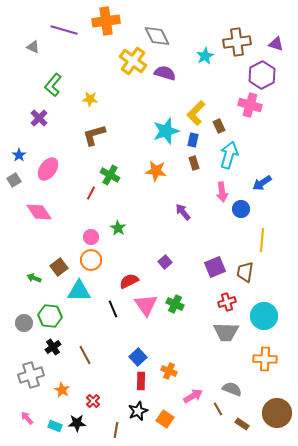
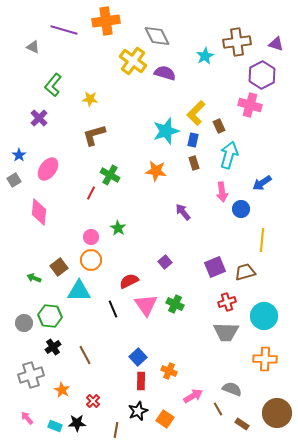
pink diamond at (39, 212): rotated 40 degrees clockwise
brown trapezoid at (245, 272): rotated 65 degrees clockwise
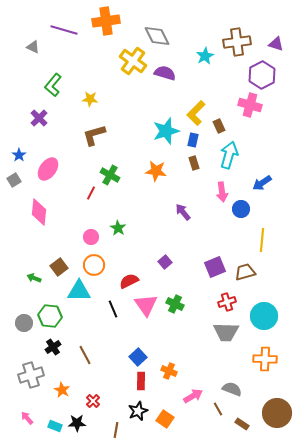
orange circle at (91, 260): moved 3 px right, 5 px down
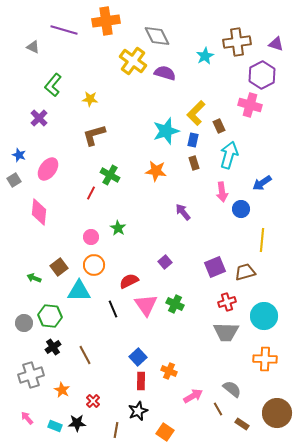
blue star at (19, 155): rotated 16 degrees counterclockwise
gray semicircle at (232, 389): rotated 18 degrees clockwise
orange square at (165, 419): moved 13 px down
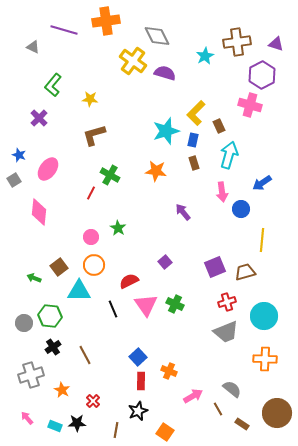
gray trapezoid at (226, 332): rotated 24 degrees counterclockwise
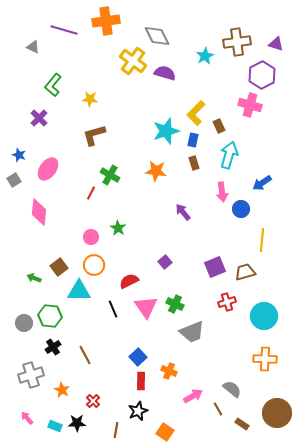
pink triangle at (146, 305): moved 2 px down
gray trapezoid at (226, 332): moved 34 px left
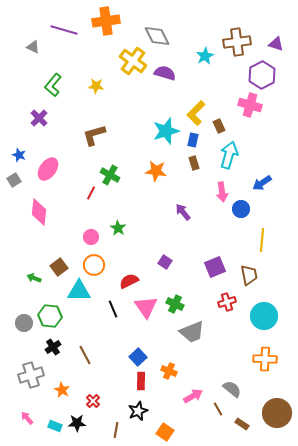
yellow star at (90, 99): moved 6 px right, 13 px up
purple square at (165, 262): rotated 16 degrees counterclockwise
brown trapezoid at (245, 272): moved 4 px right, 3 px down; rotated 95 degrees clockwise
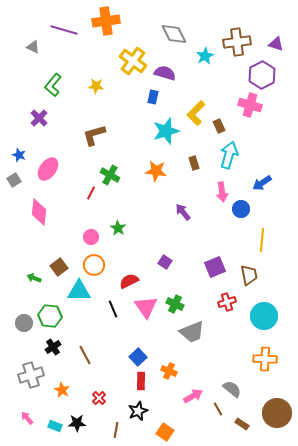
gray diamond at (157, 36): moved 17 px right, 2 px up
blue rectangle at (193, 140): moved 40 px left, 43 px up
red cross at (93, 401): moved 6 px right, 3 px up
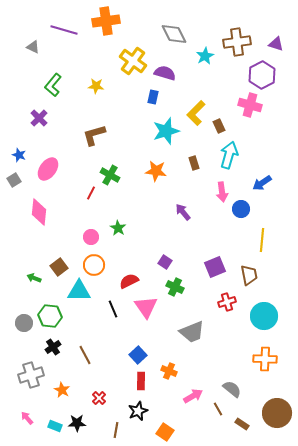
green cross at (175, 304): moved 17 px up
blue square at (138, 357): moved 2 px up
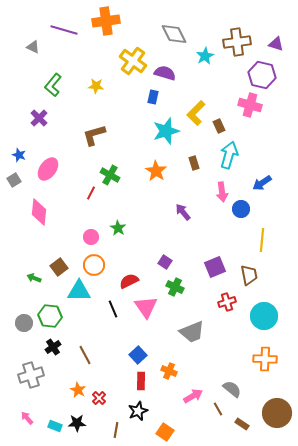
purple hexagon at (262, 75): rotated 20 degrees counterclockwise
orange star at (156, 171): rotated 25 degrees clockwise
orange star at (62, 390): moved 16 px right
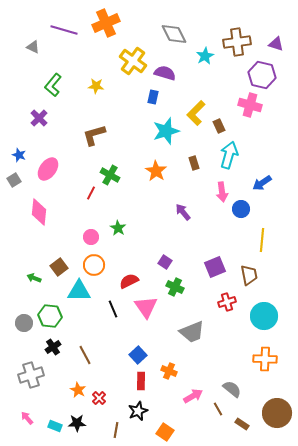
orange cross at (106, 21): moved 2 px down; rotated 16 degrees counterclockwise
